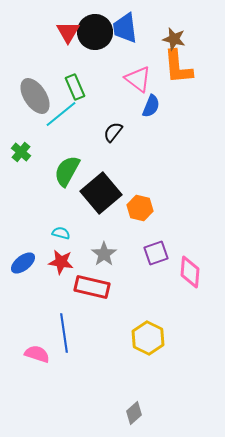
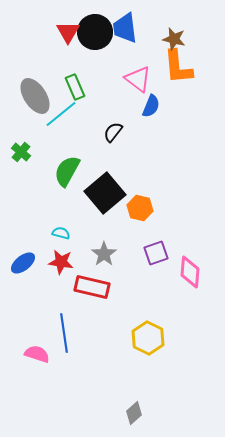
black square: moved 4 px right
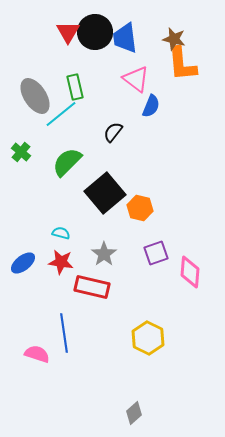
blue trapezoid: moved 10 px down
orange L-shape: moved 4 px right, 3 px up
pink triangle: moved 2 px left
green rectangle: rotated 10 degrees clockwise
green semicircle: moved 9 px up; rotated 16 degrees clockwise
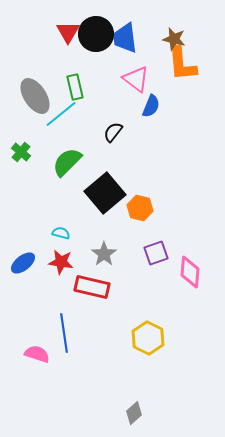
black circle: moved 1 px right, 2 px down
